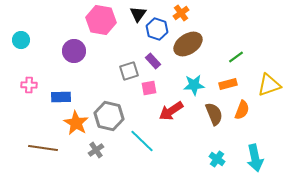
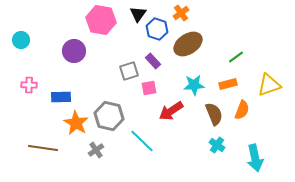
cyan cross: moved 14 px up
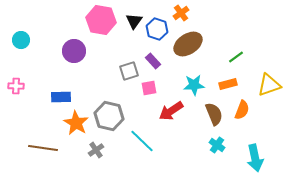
black triangle: moved 4 px left, 7 px down
pink cross: moved 13 px left, 1 px down
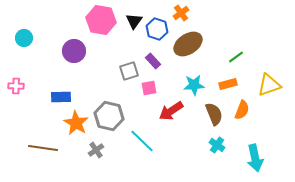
cyan circle: moved 3 px right, 2 px up
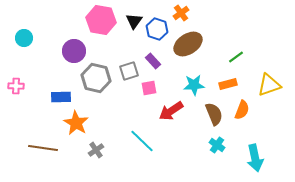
gray hexagon: moved 13 px left, 38 px up
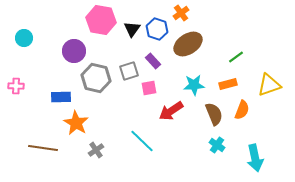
black triangle: moved 2 px left, 8 px down
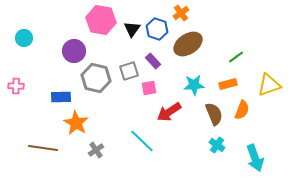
red arrow: moved 2 px left, 1 px down
cyan arrow: rotated 8 degrees counterclockwise
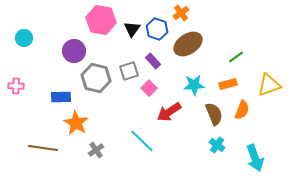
pink square: rotated 35 degrees counterclockwise
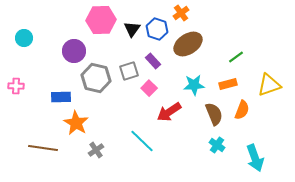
pink hexagon: rotated 12 degrees counterclockwise
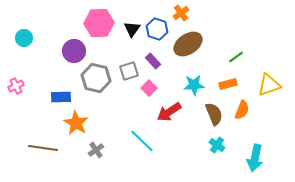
pink hexagon: moved 2 px left, 3 px down
pink cross: rotated 28 degrees counterclockwise
cyan arrow: rotated 32 degrees clockwise
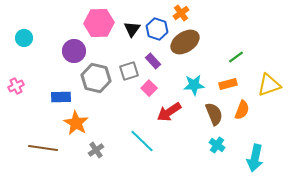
brown ellipse: moved 3 px left, 2 px up
